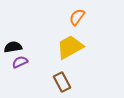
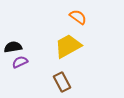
orange semicircle: moved 1 px right; rotated 90 degrees clockwise
yellow trapezoid: moved 2 px left, 1 px up
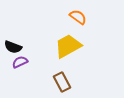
black semicircle: rotated 150 degrees counterclockwise
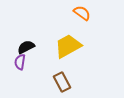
orange semicircle: moved 4 px right, 4 px up
black semicircle: moved 13 px right; rotated 132 degrees clockwise
purple semicircle: rotated 56 degrees counterclockwise
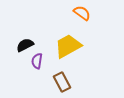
black semicircle: moved 1 px left, 2 px up
purple semicircle: moved 17 px right, 1 px up
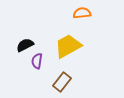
orange semicircle: rotated 42 degrees counterclockwise
brown rectangle: rotated 66 degrees clockwise
